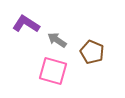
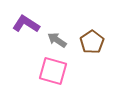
brown pentagon: moved 10 px up; rotated 15 degrees clockwise
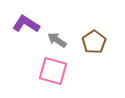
brown pentagon: moved 2 px right
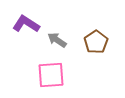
brown pentagon: moved 2 px right
pink square: moved 2 px left, 4 px down; rotated 20 degrees counterclockwise
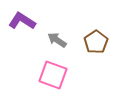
purple L-shape: moved 4 px left, 3 px up
pink square: moved 2 px right; rotated 24 degrees clockwise
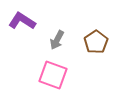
gray arrow: rotated 96 degrees counterclockwise
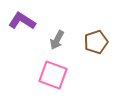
brown pentagon: rotated 15 degrees clockwise
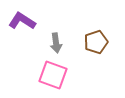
gray arrow: moved 1 px left, 3 px down; rotated 36 degrees counterclockwise
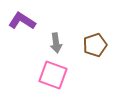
brown pentagon: moved 1 px left, 3 px down
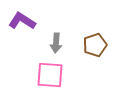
gray arrow: rotated 12 degrees clockwise
pink square: moved 3 px left; rotated 16 degrees counterclockwise
